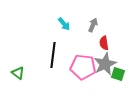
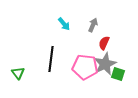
red semicircle: rotated 32 degrees clockwise
black line: moved 2 px left, 4 px down
pink pentagon: moved 2 px right
green triangle: rotated 16 degrees clockwise
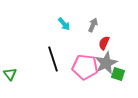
black line: moved 2 px right; rotated 25 degrees counterclockwise
gray star: moved 1 px right, 1 px up
green triangle: moved 8 px left, 1 px down
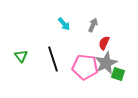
green triangle: moved 11 px right, 18 px up
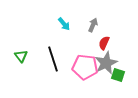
green square: moved 1 px down
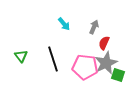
gray arrow: moved 1 px right, 2 px down
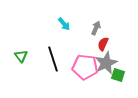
gray arrow: moved 2 px right, 1 px down
red semicircle: moved 1 px left, 1 px down
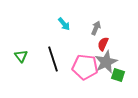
gray star: moved 1 px up
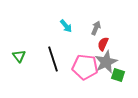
cyan arrow: moved 2 px right, 2 px down
green triangle: moved 2 px left
